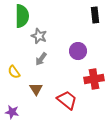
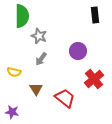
yellow semicircle: rotated 40 degrees counterclockwise
red cross: rotated 30 degrees counterclockwise
red trapezoid: moved 2 px left, 2 px up
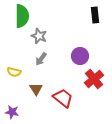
purple circle: moved 2 px right, 5 px down
red trapezoid: moved 2 px left
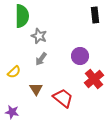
yellow semicircle: rotated 56 degrees counterclockwise
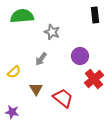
green semicircle: rotated 95 degrees counterclockwise
gray star: moved 13 px right, 4 px up
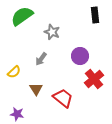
green semicircle: rotated 30 degrees counterclockwise
purple star: moved 5 px right, 2 px down
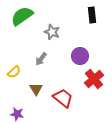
black rectangle: moved 3 px left
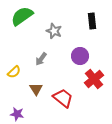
black rectangle: moved 6 px down
gray star: moved 2 px right, 1 px up
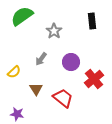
gray star: rotated 14 degrees clockwise
purple circle: moved 9 px left, 6 px down
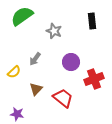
gray star: rotated 14 degrees counterclockwise
gray arrow: moved 6 px left
red cross: rotated 18 degrees clockwise
brown triangle: rotated 16 degrees clockwise
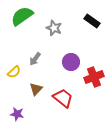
black rectangle: rotated 49 degrees counterclockwise
gray star: moved 3 px up
red cross: moved 2 px up
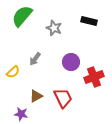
green semicircle: rotated 15 degrees counterclockwise
black rectangle: moved 3 px left; rotated 21 degrees counterclockwise
yellow semicircle: moved 1 px left
brown triangle: moved 7 px down; rotated 16 degrees clockwise
red trapezoid: rotated 25 degrees clockwise
purple star: moved 4 px right
